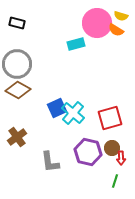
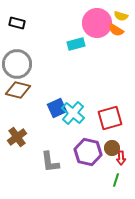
brown diamond: rotated 15 degrees counterclockwise
green line: moved 1 px right, 1 px up
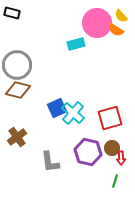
yellow semicircle: rotated 32 degrees clockwise
black rectangle: moved 5 px left, 10 px up
gray circle: moved 1 px down
green line: moved 1 px left, 1 px down
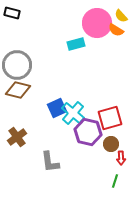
brown circle: moved 1 px left, 4 px up
purple hexagon: moved 20 px up
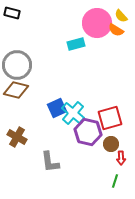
brown diamond: moved 2 px left
brown cross: rotated 24 degrees counterclockwise
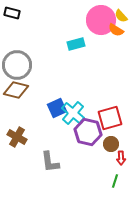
pink circle: moved 4 px right, 3 px up
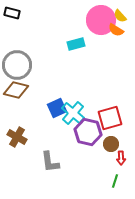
yellow semicircle: moved 1 px left
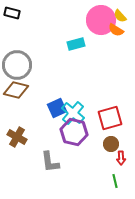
purple hexagon: moved 14 px left
green line: rotated 32 degrees counterclockwise
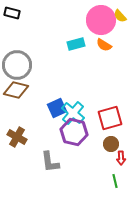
orange semicircle: moved 12 px left, 15 px down
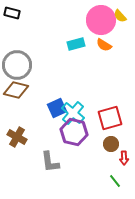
red arrow: moved 3 px right
green line: rotated 24 degrees counterclockwise
